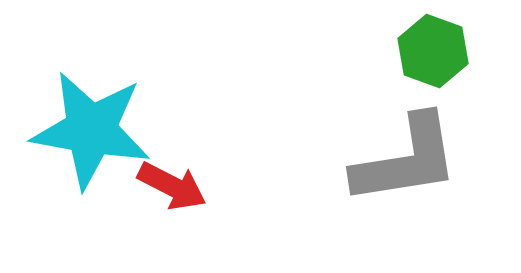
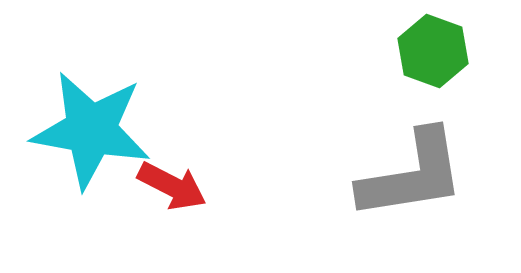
gray L-shape: moved 6 px right, 15 px down
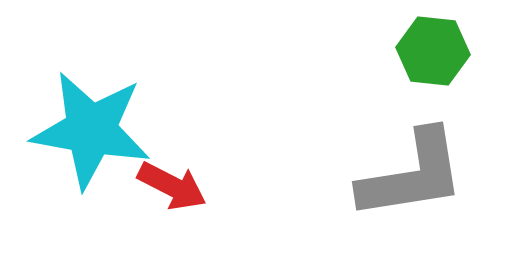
green hexagon: rotated 14 degrees counterclockwise
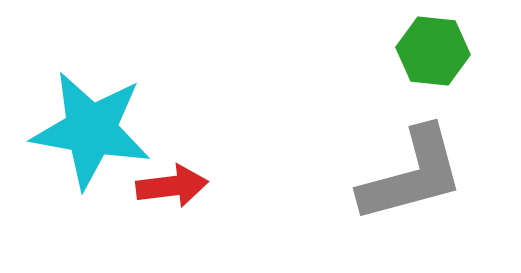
gray L-shape: rotated 6 degrees counterclockwise
red arrow: rotated 34 degrees counterclockwise
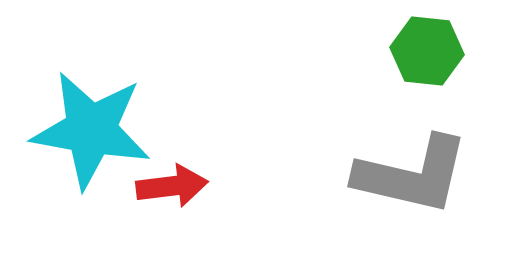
green hexagon: moved 6 px left
gray L-shape: rotated 28 degrees clockwise
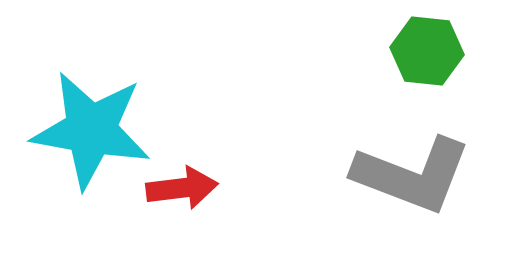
gray L-shape: rotated 8 degrees clockwise
red arrow: moved 10 px right, 2 px down
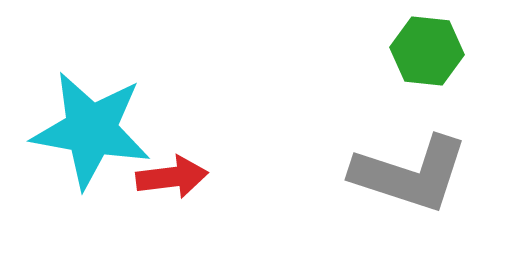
gray L-shape: moved 2 px left, 1 px up; rotated 3 degrees counterclockwise
red arrow: moved 10 px left, 11 px up
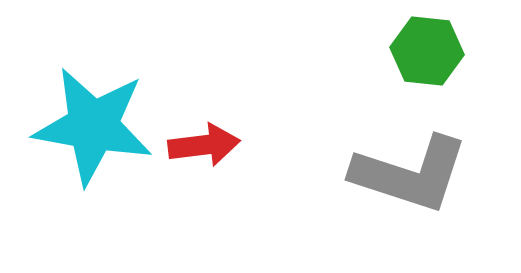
cyan star: moved 2 px right, 4 px up
red arrow: moved 32 px right, 32 px up
